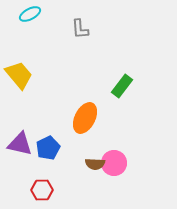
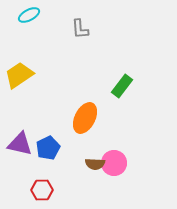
cyan ellipse: moved 1 px left, 1 px down
yellow trapezoid: rotated 84 degrees counterclockwise
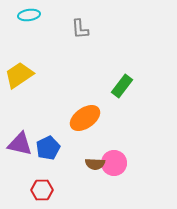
cyan ellipse: rotated 20 degrees clockwise
orange ellipse: rotated 28 degrees clockwise
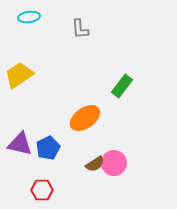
cyan ellipse: moved 2 px down
brown semicircle: rotated 36 degrees counterclockwise
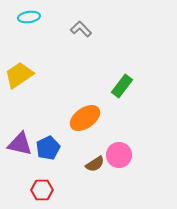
gray L-shape: moved 1 px right; rotated 140 degrees clockwise
pink circle: moved 5 px right, 8 px up
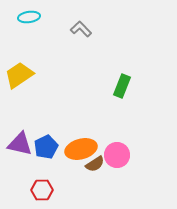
green rectangle: rotated 15 degrees counterclockwise
orange ellipse: moved 4 px left, 31 px down; rotated 20 degrees clockwise
blue pentagon: moved 2 px left, 1 px up
pink circle: moved 2 px left
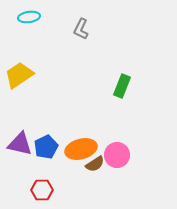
gray L-shape: rotated 110 degrees counterclockwise
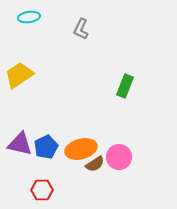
green rectangle: moved 3 px right
pink circle: moved 2 px right, 2 px down
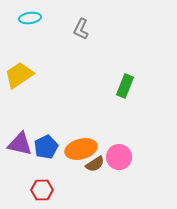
cyan ellipse: moved 1 px right, 1 px down
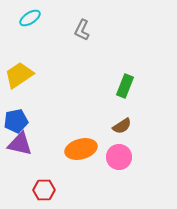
cyan ellipse: rotated 25 degrees counterclockwise
gray L-shape: moved 1 px right, 1 px down
blue pentagon: moved 30 px left, 26 px up; rotated 15 degrees clockwise
brown semicircle: moved 27 px right, 38 px up
red hexagon: moved 2 px right
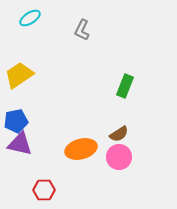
brown semicircle: moved 3 px left, 8 px down
